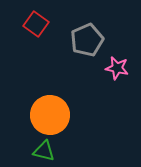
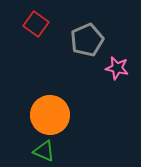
green triangle: rotated 10 degrees clockwise
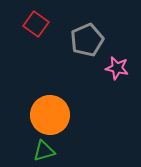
green triangle: rotated 40 degrees counterclockwise
